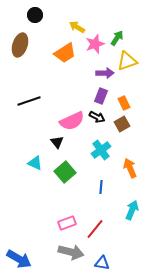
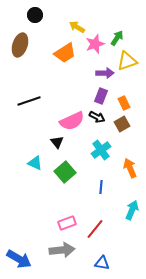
gray arrow: moved 9 px left, 2 px up; rotated 20 degrees counterclockwise
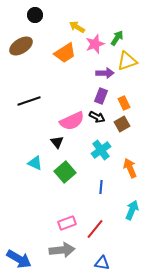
brown ellipse: moved 1 px right, 1 px down; rotated 40 degrees clockwise
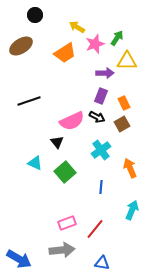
yellow triangle: rotated 20 degrees clockwise
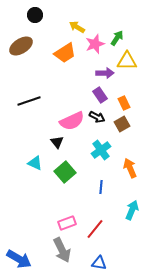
purple rectangle: moved 1 px left, 1 px up; rotated 56 degrees counterclockwise
gray arrow: rotated 70 degrees clockwise
blue triangle: moved 3 px left
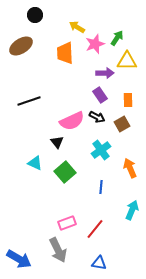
orange trapezoid: rotated 120 degrees clockwise
orange rectangle: moved 4 px right, 3 px up; rotated 24 degrees clockwise
gray arrow: moved 4 px left
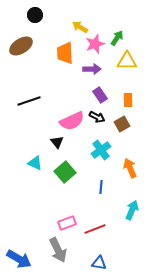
yellow arrow: moved 3 px right
purple arrow: moved 13 px left, 4 px up
red line: rotated 30 degrees clockwise
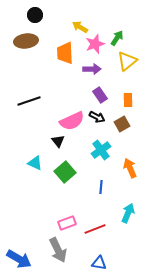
brown ellipse: moved 5 px right, 5 px up; rotated 25 degrees clockwise
yellow triangle: rotated 40 degrees counterclockwise
black triangle: moved 1 px right, 1 px up
cyan arrow: moved 4 px left, 3 px down
